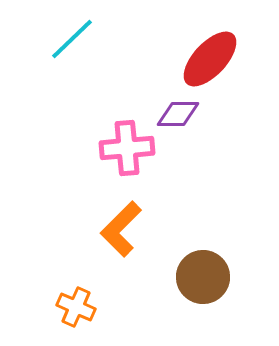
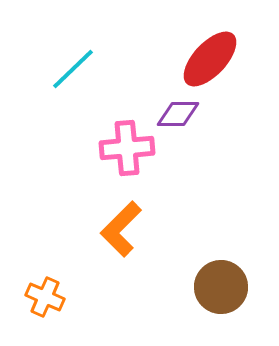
cyan line: moved 1 px right, 30 px down
brown circle: moved 18 px right, 10 px down
orange cross: moved 31 px left, 10 px up
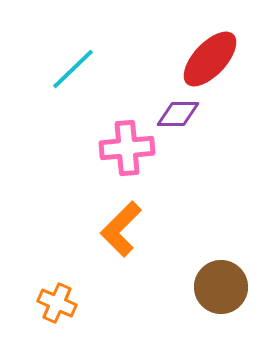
orange cross: moved 12 px right, 6 px down
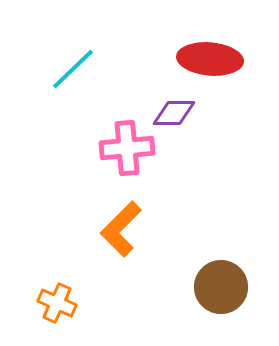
red ellipse: rotated 52 degrees clockwise
purple diamond: moved 4 px left, 1 px up
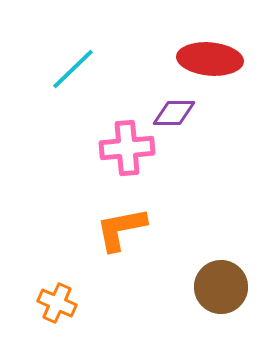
orange L-shape: rotated 34 degrees clockwise
